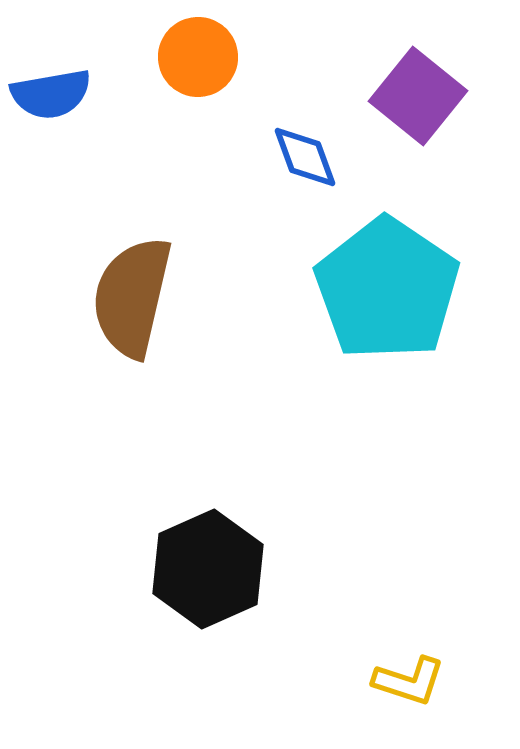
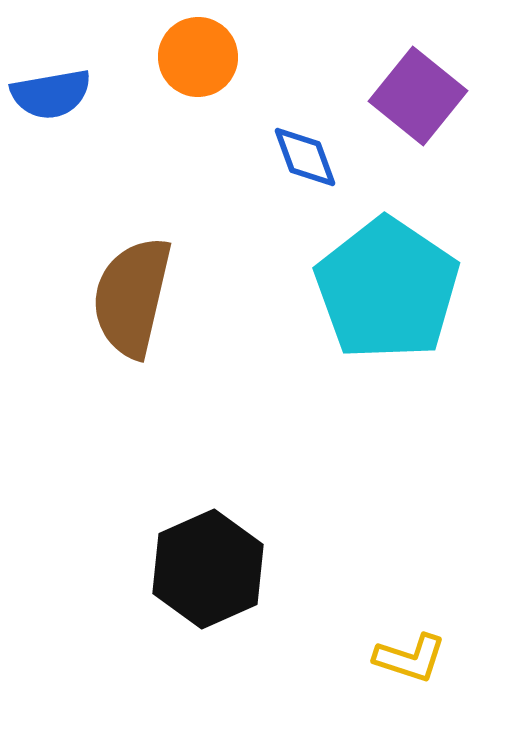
yellow L-shape: moved 1 px right, 23 px up
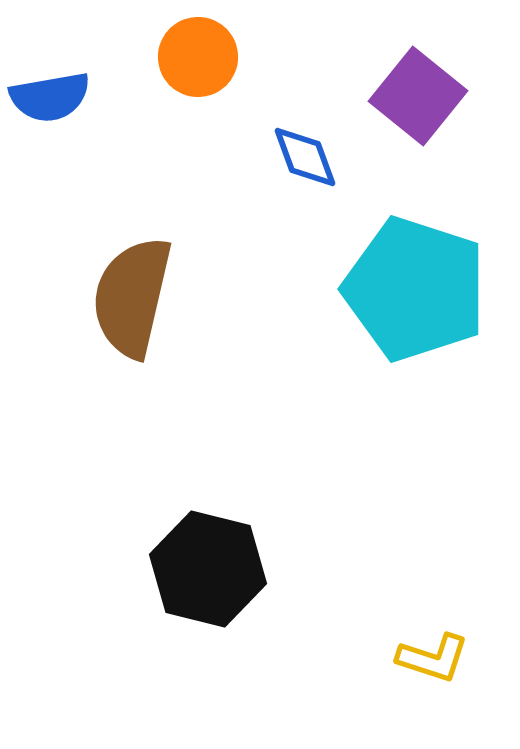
blue semicircle: moved 1 px left, 3 px down
cyan pentagon: moved 28 px right; rotated 16 degrees counterclockwise
black hexagon: rotated 22 degrees counterclockwise
yellow L-shape: moved 23 px right
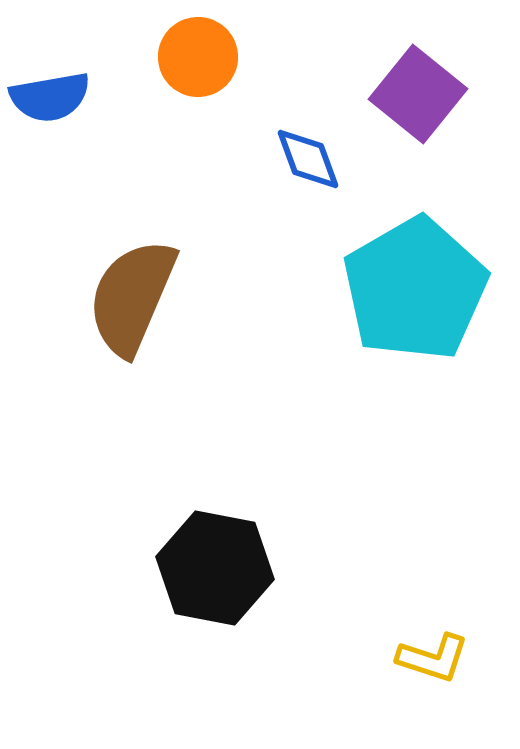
purple square: moved 2 px up
blue diamond: moved 3 px right, 2 px down
cyan pentagon: rotated 24 degrees clockwise
brown semicircle: rotated 10 degrees clockwise
black hexagon: moved 7 px right, 1 px up; rotated 3 degrees counterclockwise
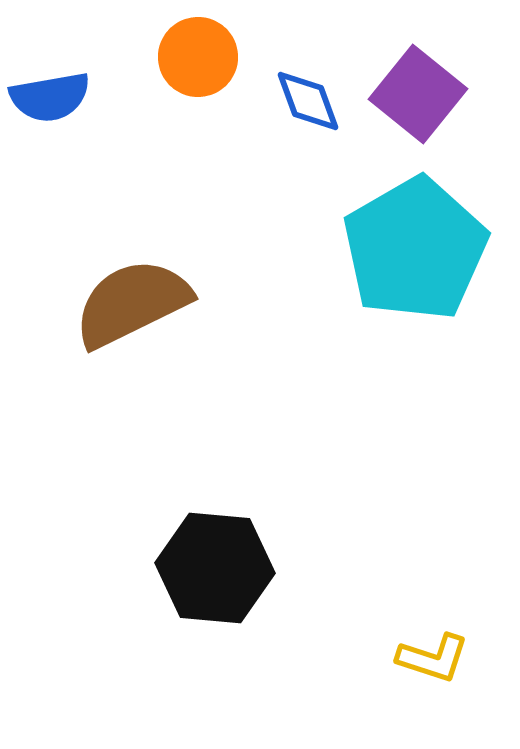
blue diamond: moved 58 px up
cyan pentagon: moved 40 px up
brown semicircle: moved 6 px down; rotated 41 degrees clockwise
black hexagon: rotated 6 degrees counterclockwise
